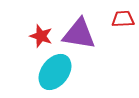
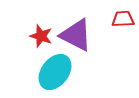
purple triangle: moved 3 px left, 1 px down; rotated 18 degrees clockwise
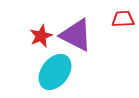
red star: rotated 30 degrees clockwise
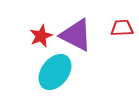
red trapezoid: moved 1 px left, 9 px down
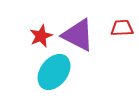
purple triangle: moved 2 px right
cyan ellipse: moved 1 px left
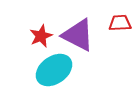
red trapezoid: moved 2 px left, 5 px up
cyan ellipse: moved 2 px up; rotated 18 degrees clockwise
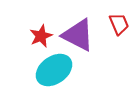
red trapezoid: moved 1 px left, 1 px down; rotated 70 degrees clockwise
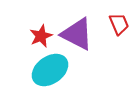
purple triangle: moved 1 px left, 1 px up
cyan ellipse: moved 4 px left
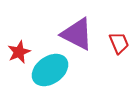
red trapezoid: moved 19 px down
red star: moved 22 px left, 16 px down
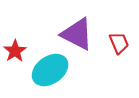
red star: moved 4 px left, 1 px up; rotated 10 degrees counterclockwise
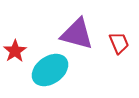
purple triangle: rotated 12 degrees counterclockwise
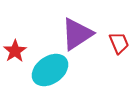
purple triangle: rotated 48 degrees counterclockwise
